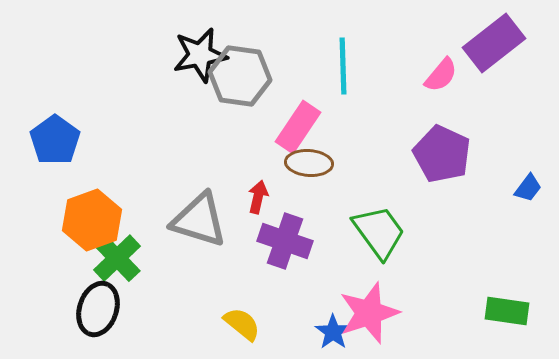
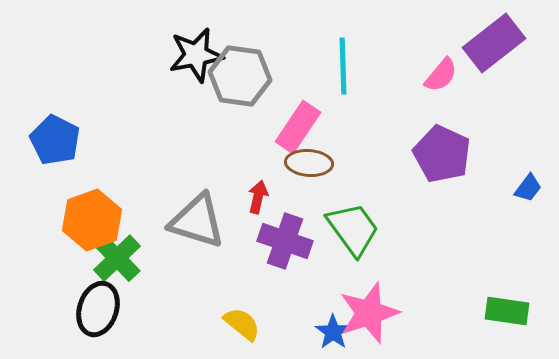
black star: moved 4 px left
blue pentagon: rotated 9 degrees counterclockwise
gray triangle: moved 2 px left, 1 px down
green trapezoid: moved 26 px left, 3 px up
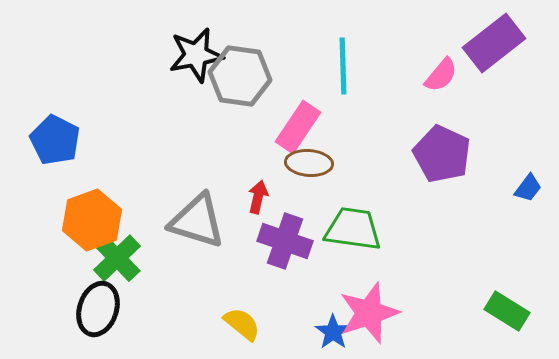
green trapezoid: rotated 46 degrees counterclockwise
green rectangle: rotated 24 degrees clockwise
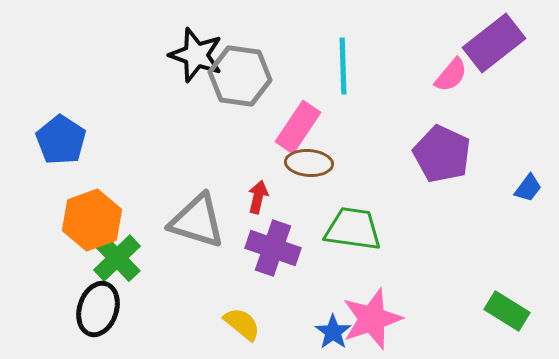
black star: rotated 30 degrees clockwise
pink semicircle: moved 10 px right
blue pentagon: moved 6 px right; rotated 6 degrees clockwise
purple cross: moved 12 px left, 7 px down
pink star: moved 3 px right, 6 px down
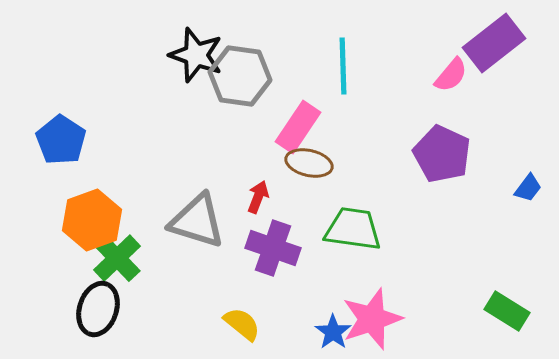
brown ellipse: rotated 9 degrees clockwise
red arrow: rotated 8 degrees clockwise
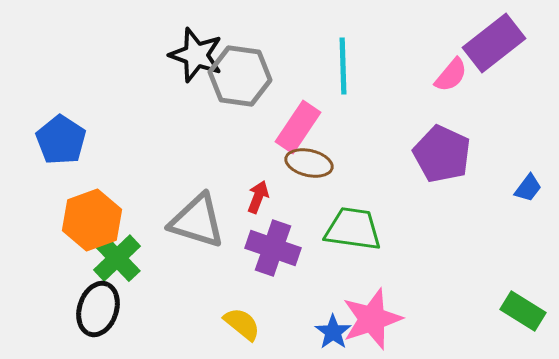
green rectangle: moved 16 px right
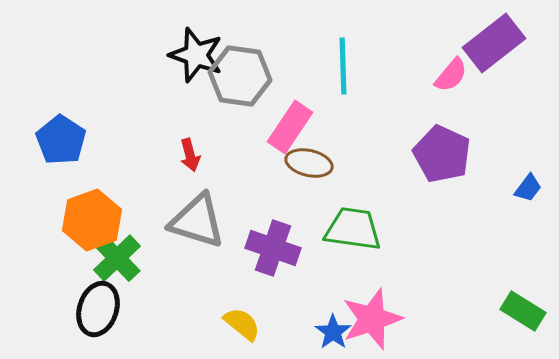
pink rectangle: moved 8 px left
red arrow: moved 68 px left, 42 px up; rotated 144 degrees clockwise
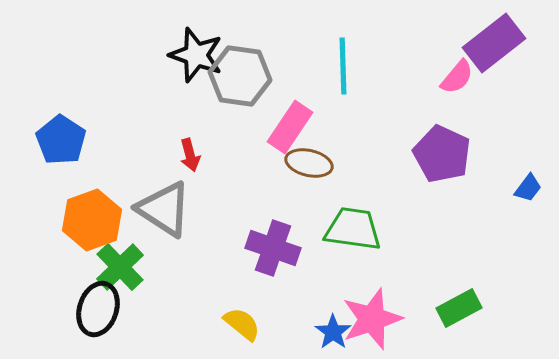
pink semicircle: moved 6 px right, 2 px down
gray triangle: moved 33 px left, 12 px up; rotated 16 degrees clockwise
green cross: moved 3 px right, 9 px down
green rectangle: moved 64 px left, 3 px up; rotated 60 degrees counterclockwise
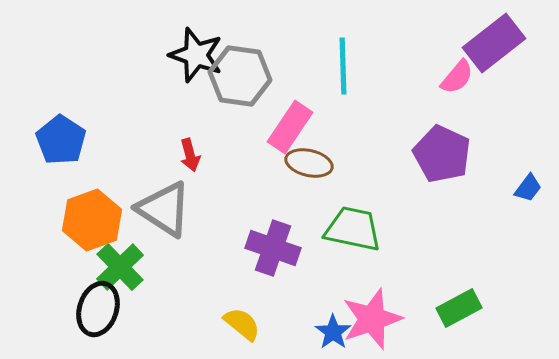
green trapezoid: rotated 4 degrees clockwise
